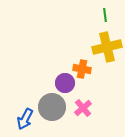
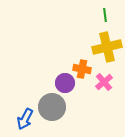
pink cross: moved 21 px right, 26 px up
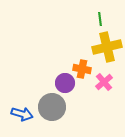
green line: moved 5 px left, 4 px down
blue arrow: moved 3 px left, 5 px up; rotated 100 degrees counterclockwise
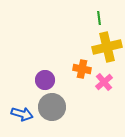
green line: moved 1 px left, 1 px up
purple circle: moved 20 px left, 3 px up
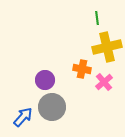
green line: moved 2 px left
blue arrow: moved 1 px right, 3 px down; rotated 65 degrees counterclockwise
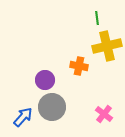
yellow cross: moved 1 px up
orange cross: moved 3 px left, 3 px up
pink cross: moved 32 px down; rotated 12 degrees counterclockwise
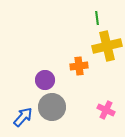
orange cross: rotated 18 degrees counterclockwise
pink cross: moved 2 px right, 4 px up; rotated 12 degrees counterclockwise
